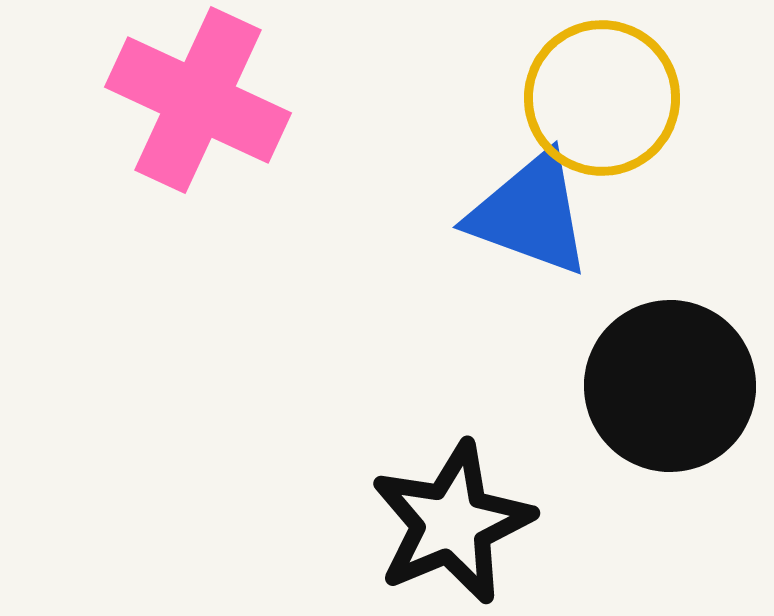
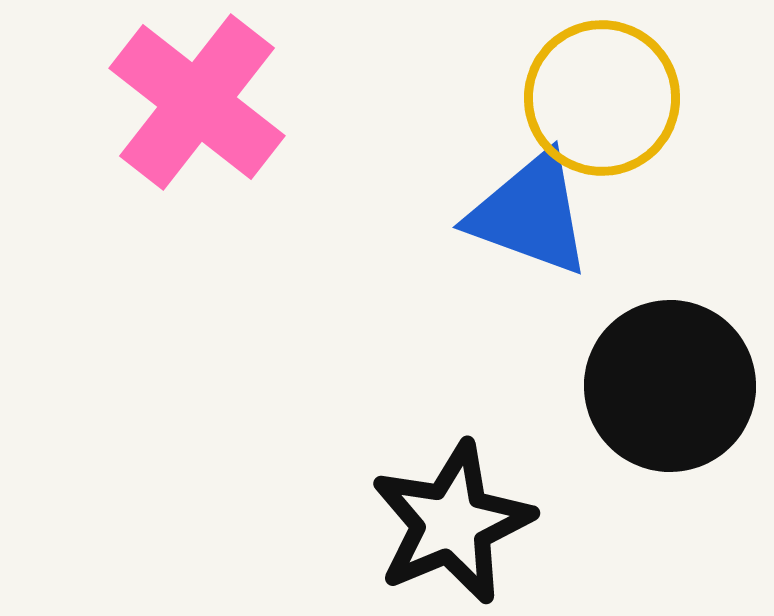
pink cross: moved 1 px left, 2 px down; rotated 13 degrees clockwise
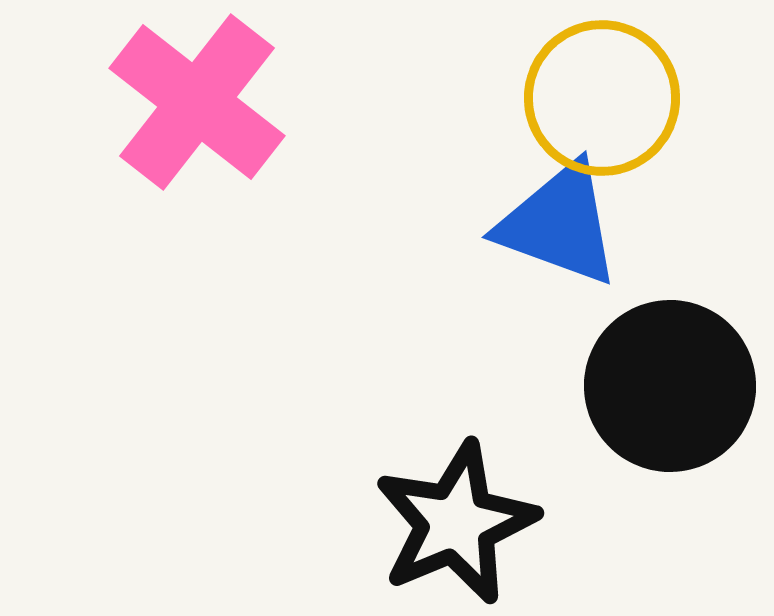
blue triangle: moved 29 px right, 10 px down
black star: moved 4 px right
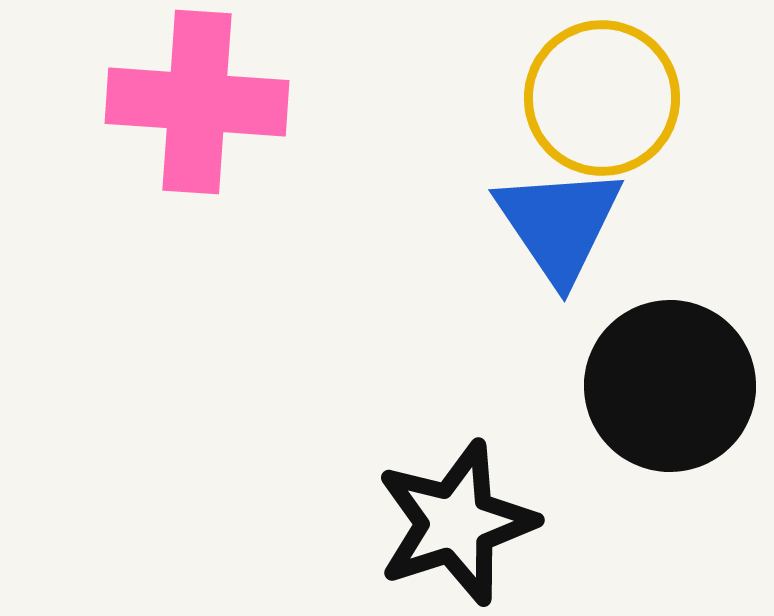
pink cross: rotated 34 degrees counterclockwise
blue triangle: rotated 36 degrees clockwise
black star: rotated 5 degrees clockwise
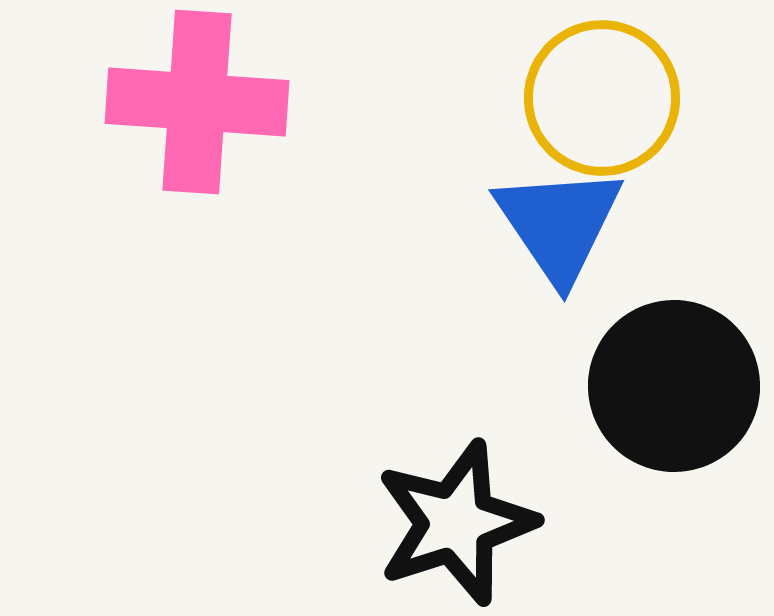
black circle: moved 4 px right
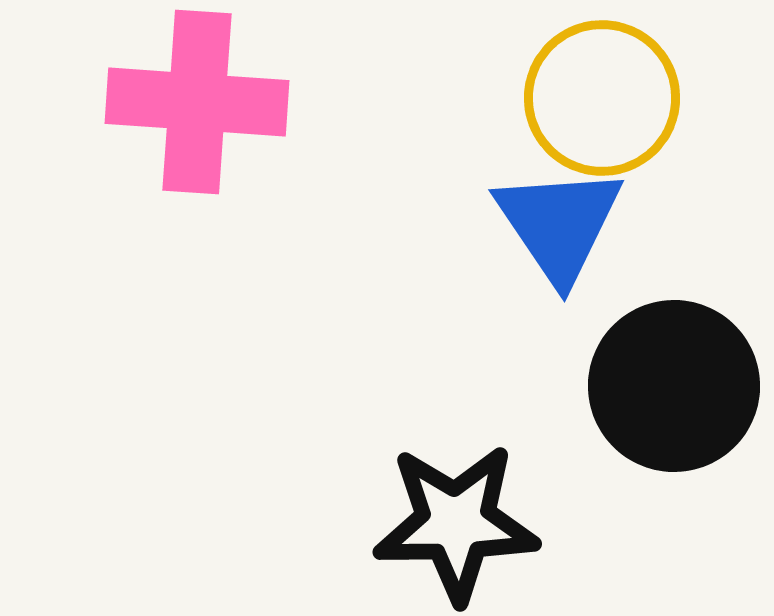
black star: rotated 17 degrees clockwise
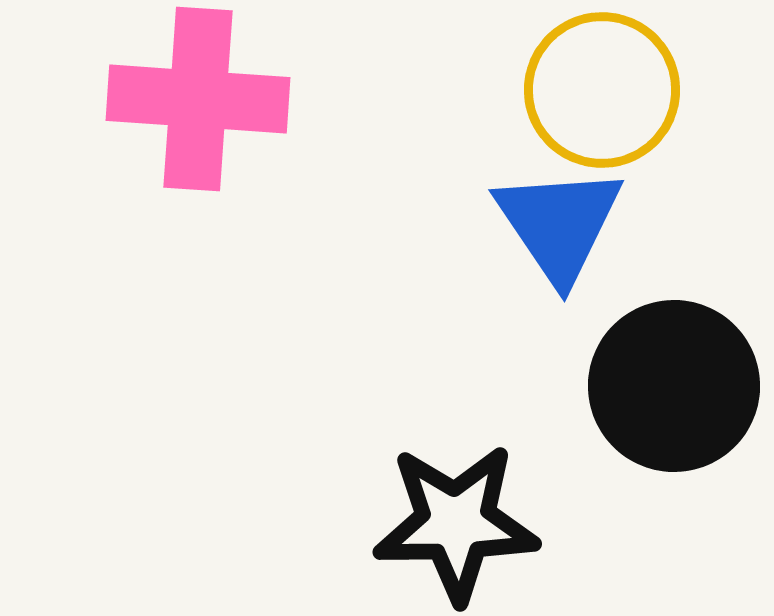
yellow circle: moved 8 px up
pink cross: moved 1 px right, 3 px up
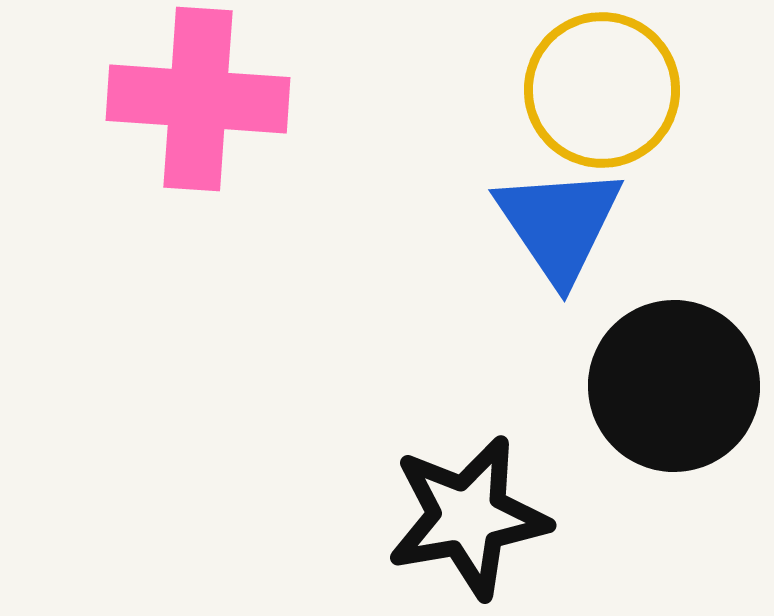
black star: moved 12 px right, 6 px up; rotated 9 degrees counterclockwise
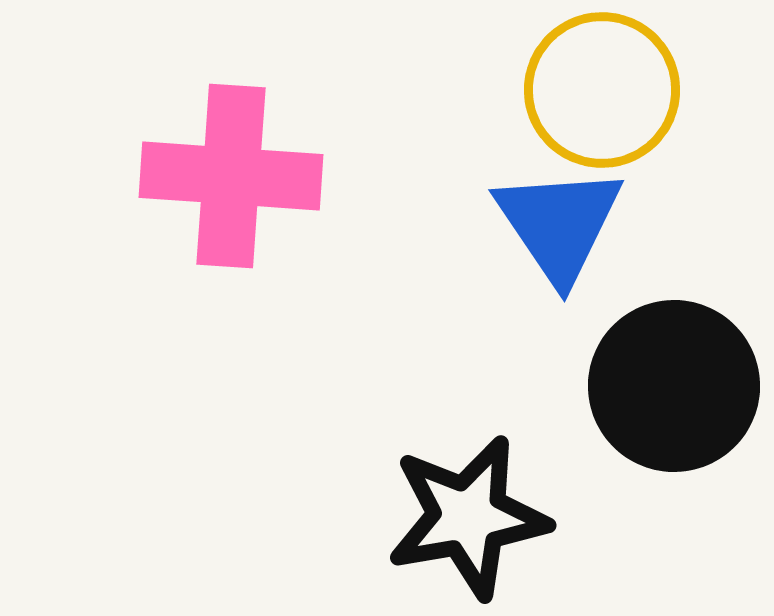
pink cross: moved 33 px right, 77 px down
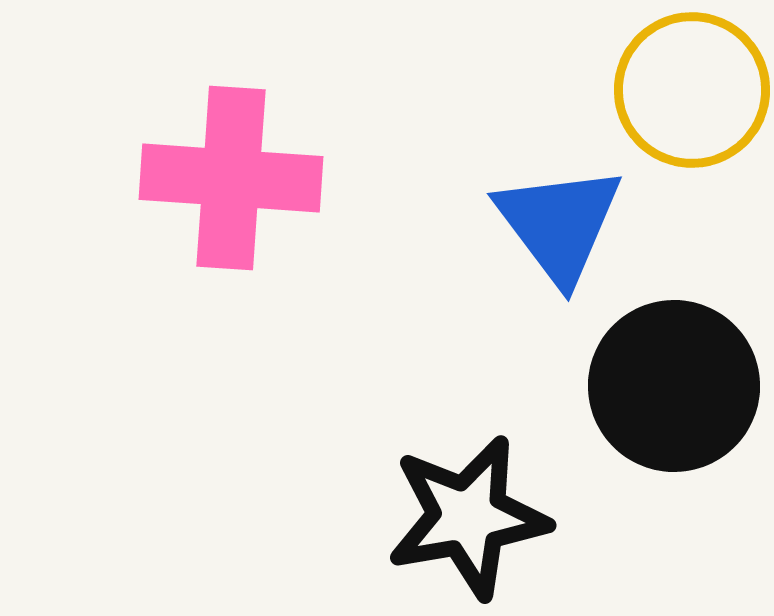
yellow circle: moved 90 px right
pink cross: moved 2 px down
blue triangle: rotated 3 degrees counterclockwise
